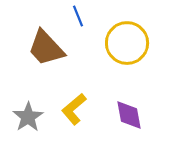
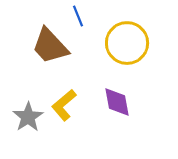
brown trapezoid: moved 4 px right, 2 px up
yellow L-shape: moved 10 px left, 4 px up
purple diamond: moved 12 px left, 13 px up
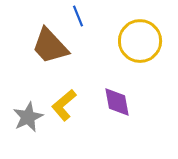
yellow circle: moved 13 px right, 2 px up
gray star: rotated 8 degrees clockwise
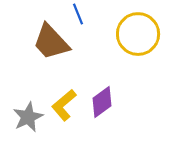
blue line: moved 2 px up
yellow circle: moved 2 px left, 7 px up
brown trapezoid: moved 1 px right, 4 px up
purple diamond: moved 15 px left; rotated 64 degrees clockwise
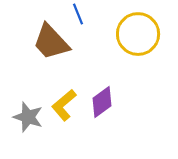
gray star: rotated 28 degrees counterclockwise
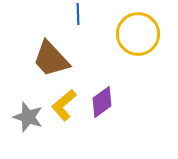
blue line: rotated 20 degrees clockwise
brown trapezoid: moved 17 px down
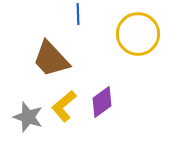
yellow L-shape: moved 1 px down
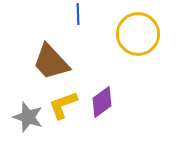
brown trapezoid: moved 3 px down
yellow L-shape: moved 1 px left, 1 px up; rotated 20 degrees clockwise
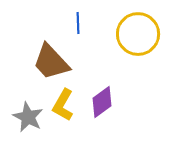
blue line: moved 9 px down
yellow L-shape: rotated 40 degrees counterclockwise
gray star: rotated 8 degrees clockwise
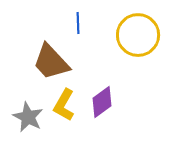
yellow circle: moved 1 px down
yellow L-shape: moved 1 px right
